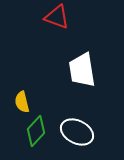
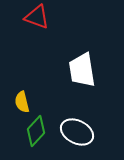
red triangle: moved 20 px left
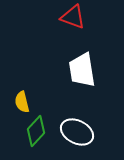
red triangle: moved 36 px right
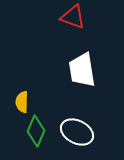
yellow semicircle: rotated 15 degrees clockwise
green diamond: rotated 20 degrees counterclockwise
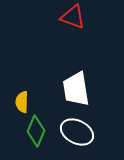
white trapezoid: moved 6 px left, 19 px down
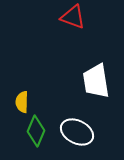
white trapezoid: moved 20 px right, 8 px up
